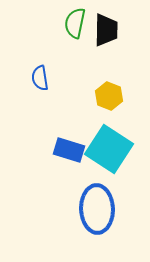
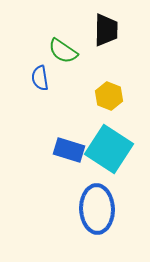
green semicircle: moved 12 px left, 28 px down; rotated 68 degrees counterclockwise
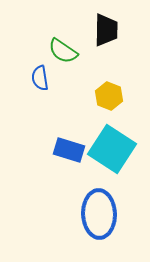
cyan square: moved 3 px right
blue ellipse: moved 2 px right, 5 px down
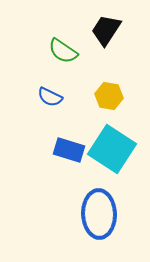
black trapezoid: rotated 148 degrees counterclockwise
blue semicircle: moved 10 px right, 19 px down; rotated 55 degrees counterclockwise
yellow hexagon: rotated 12 degrees counterclockwise
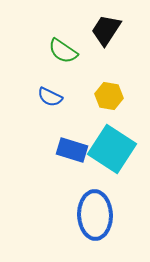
blue rectangle: moved 3 px right
blue ellipse: moved 4 px left, 1 px down
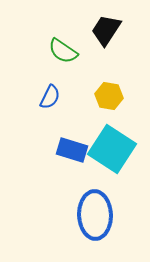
blue semicircle: rotated 90 degrees counterclockwise
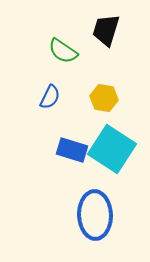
black trapezoid: rotated 16 degrees counterclockwise
yellow hexagon: moved 5 px left, 2 px down
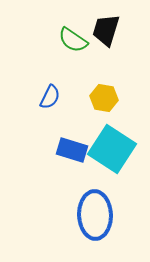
green semicircle: moved 10 px right, 11 px up
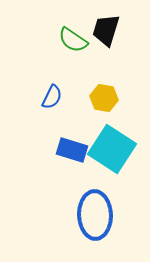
blue semicircle: moved 2 px right
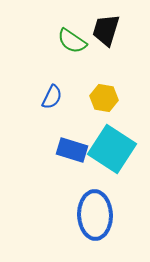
green semicircle: moved 1 px left, 1 px down
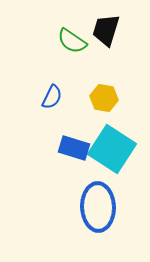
blue rectangle: moved 2 px right, 2 px up
blue ellipse: moved 3 px right, 8 px up
